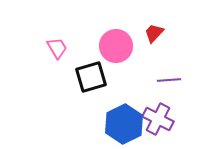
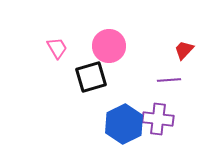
red trapezoid: moved 30 px right, 17 px down
pink circle: moved 7 px left
purple cross: rotated 20 degrees counterclockwise
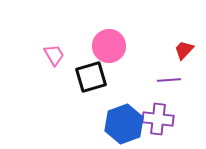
pink trapezoid: moved 3 px left, 7 px down
blue hexagon: rotated 6 degrees clockwise
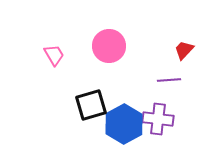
black square: moved 28 px down
blue hexagon: rotated 9 degrees counterclockwise
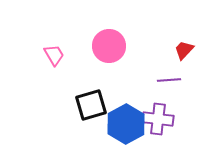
blue hexagon: moved 2 px right
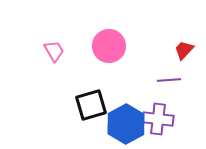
pink trapezoid: moved 4 px up
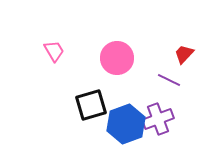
pink circle: moved 8 px right, 12 px down
red trapezoid: moved 4 px down
purple line: rotated 30 degrees clockwise
purple cross: rotated 28 degrees counterclockwise
blue hexagon: rotated 9 degrees clockwise
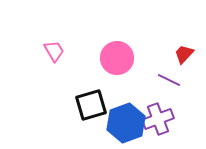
blue hexagon: moved 1 px up
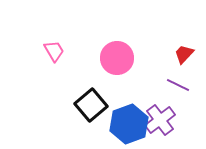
purple line: moved 9 px right, 5 px down
black square: rotated 24 degrees counterclockwise
purple cross: moved 2 px right, 1 px down; rotated 16 degrees counterclockwise
blue hexagon: moved 3 px right, 1 px down
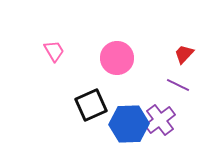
black square: rotated 16 degrees clockwise
blue hexagon: rotated 18 degrees clockwise
